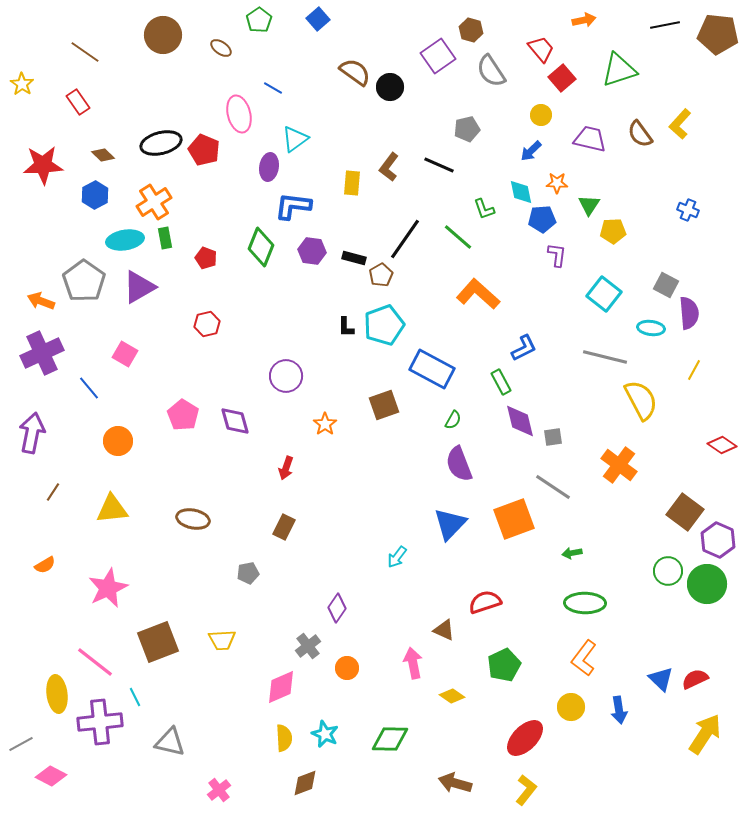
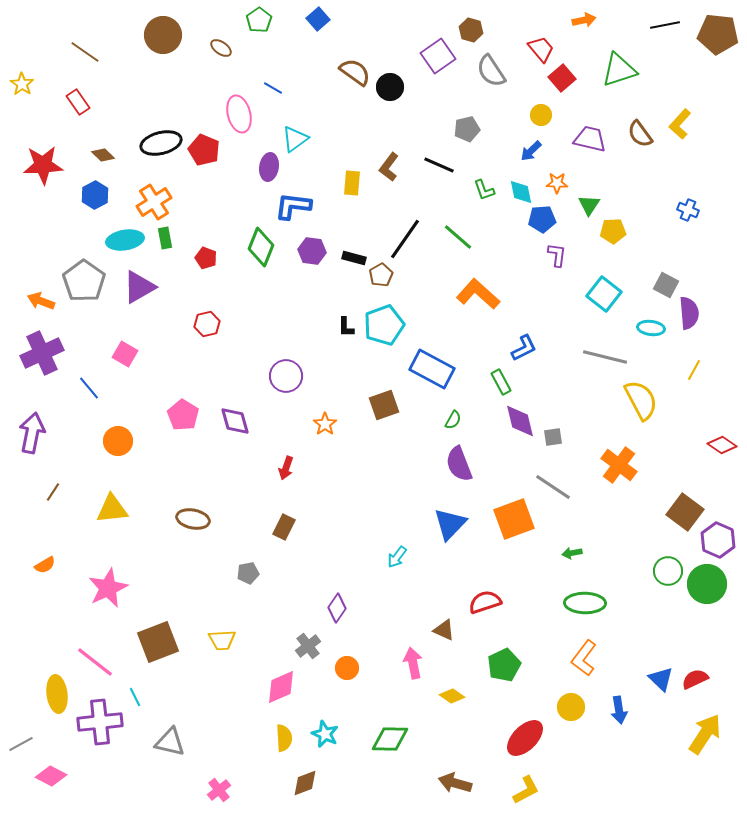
green L-shape at (484, 209): moved 19 px up
yellow L-shape at (526, 790): rotated 24 degrees clockwise
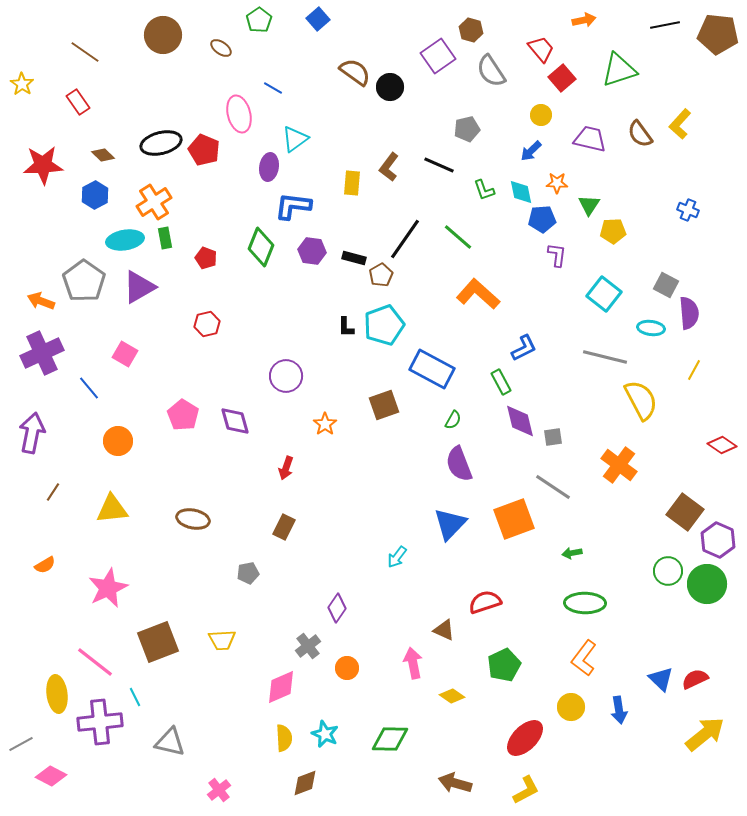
yellow arrow at (705, 734): rotated 18 degrees clockwise
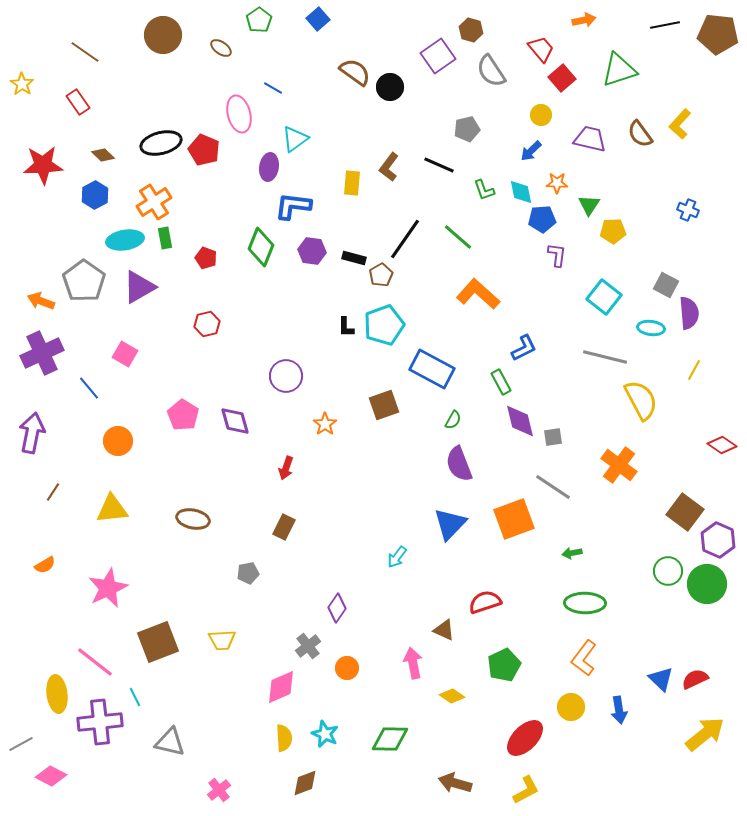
cyan square at (604, 294): moved 3 px down
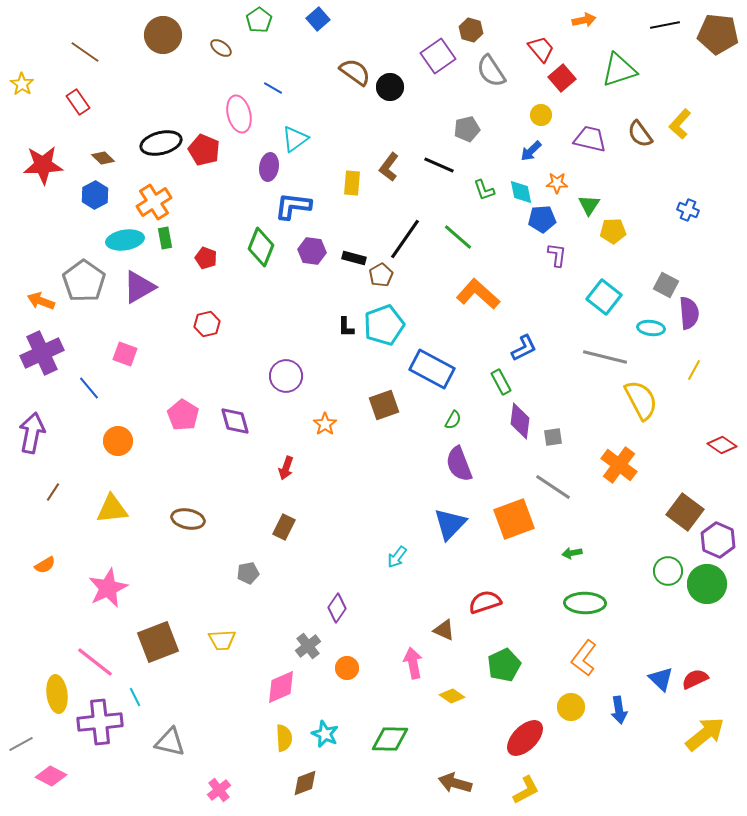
brown diamond at (103, 155): moved 3 px down
pink square at (125, 354): rotated 10 degrees counterclockwise
purple diamond at (520, 421): rotated 21 degrees clockwise
brown ellipse at (193, 519): moved 5 px left
